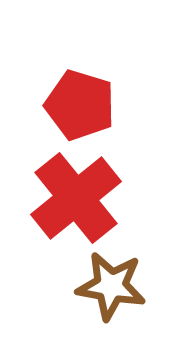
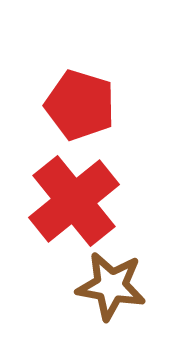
red cross: moved 2 px left, 3 px down
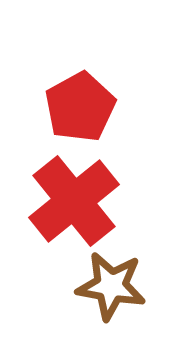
red pentagon: moved 2 px down; rotated 26 degrees clockwise
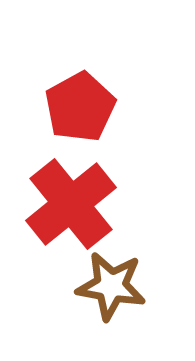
red cross: moved 3 px left, 3 px down
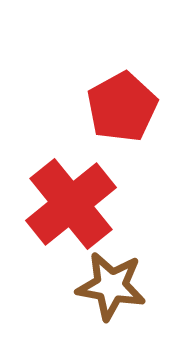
red pentagon: moved 42 px right
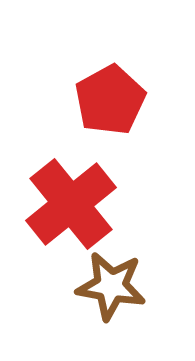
red pentagon: moved 12 px left, 7 px up
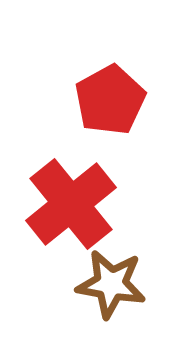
brown star: moved 2 px up
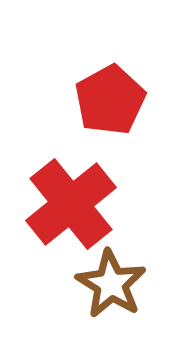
brown star: rotated 22 degrees clockwise
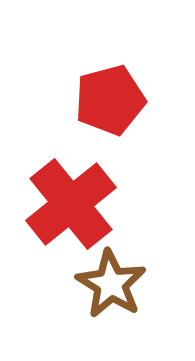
red pentagon: rotated 14 degrees clockwise
